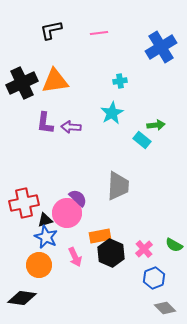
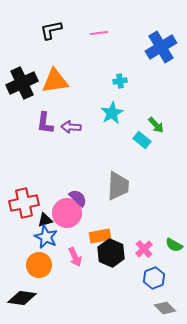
green arrow: rotated 54 degrees clockwise
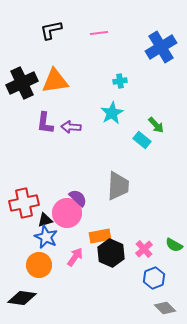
pink arrow: rotated 120 degrees counterclockwise
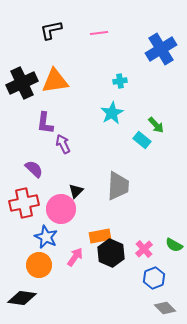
blue cross: moved 2 px down
purple arrow: moved 8 px left, 17 px down; rotated 60 degrees clockwise
purple semicircle: moved 44 px left, 29 px up
pink circle: moved 6 px left, 4 px up
black triangle: moved 31 px right, 29 px up; rotated 28 degrees counterclockwise
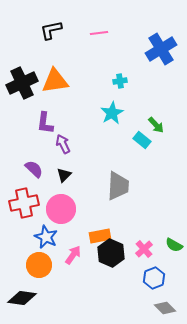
black triangle: moved 12 px left, 16 px up
pink arrow: moved 2 px left, 2 px up
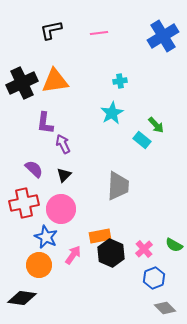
blue cross: moved 2 px right, 13 px up
